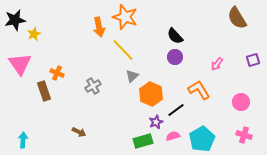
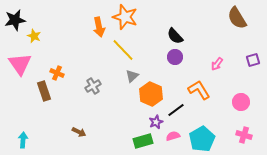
yellow star: moved 2 px down; rotated 24 degrees counterclockwise
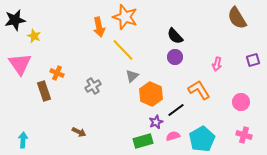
pink arrow: rotated 24 degrees counterclockwise
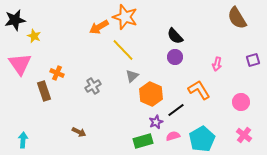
orange arrow: rotated 72 degrees clockwise
pink cross: rotated 21 degrees clockwise
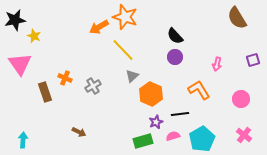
orange cross: moved 8 px right, 5 px down
brown rectangle: moved 1 px right, 1 px down
pink circle: moved 3 px up
black line: moved 4 px right, 4 px down; rotated 30 degrees clockwise
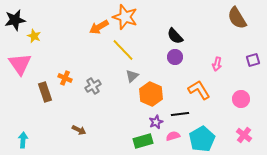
brown arrow: moved 2 px up
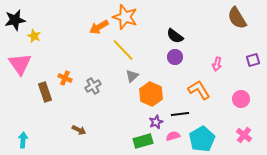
black semicircle: rotated 12 degrees counterclockwise
